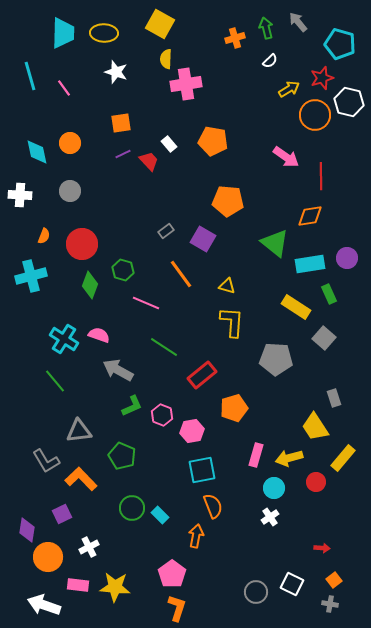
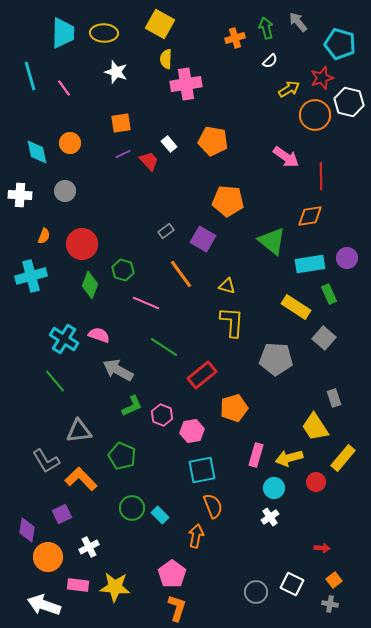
gray circle at (70, 191): moved 5 px left
green triangle at (275, 243): moved 3 px left, 2 px up
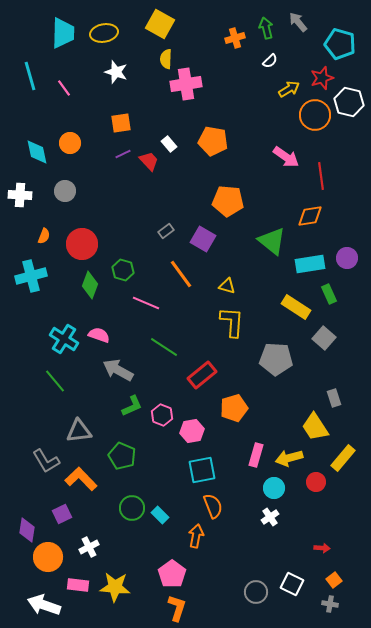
yellow ellipse at (104, 33): rotated 12 degrees counterclockwise
red line at (321, 176): rotated 8 degrees counterclockwise
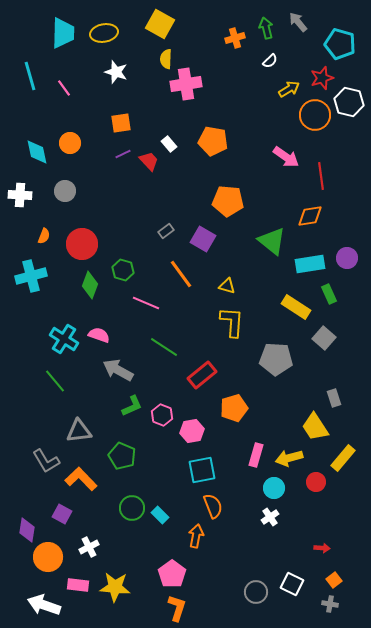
purple square at (62, 514): rotated 36 degrees counterclockwise
